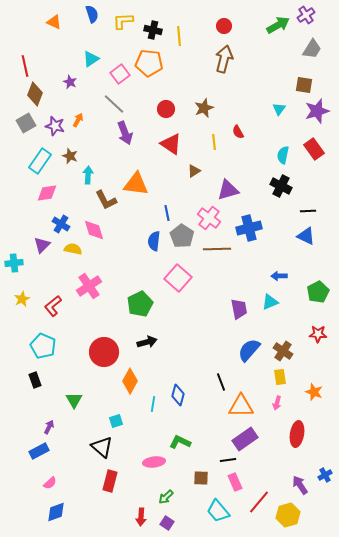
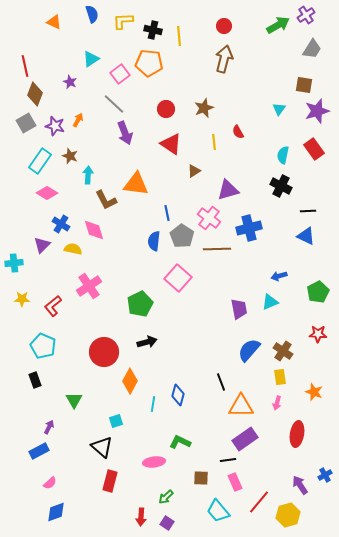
pink diamond at (47, 193): rotated 40 degrees clockwise
blue arrow at (279, 276): rotated 14 degrees counterclockwise
yellow star at (22, 299): rotated 28 degrees clockwise
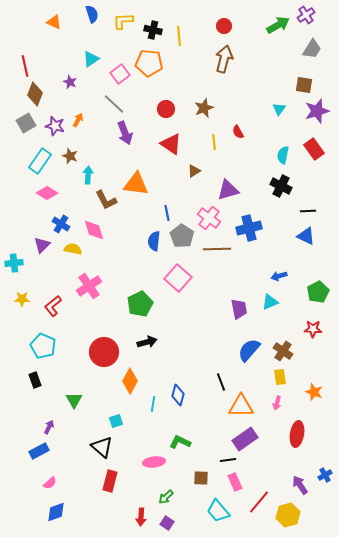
red star at (318, 334): moved 5 px left, 5 px up
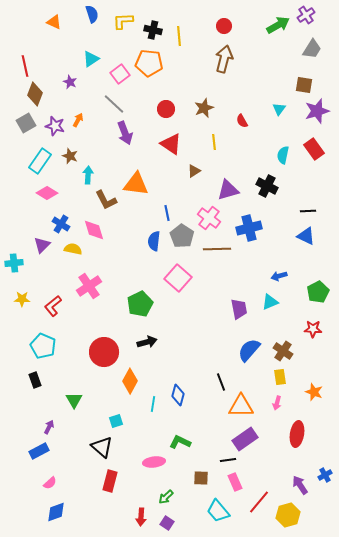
red semicircle at (238, 132): moved 4 px right, 11 px up
black cross at (281, 186): moved 14 px left
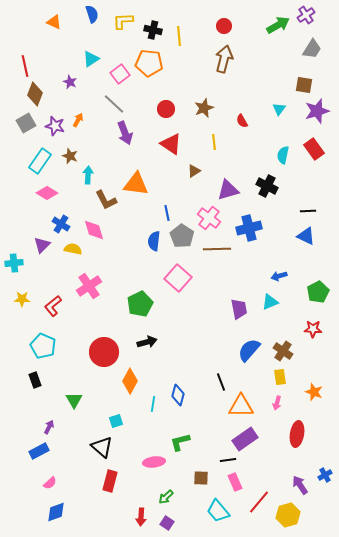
green L-shape at (180, 442): rotated 40 degrees counterclockwise
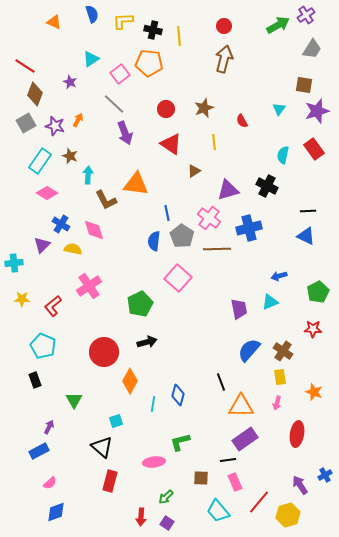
red line at (25, 66): rotated 45 degrees counterclockwise
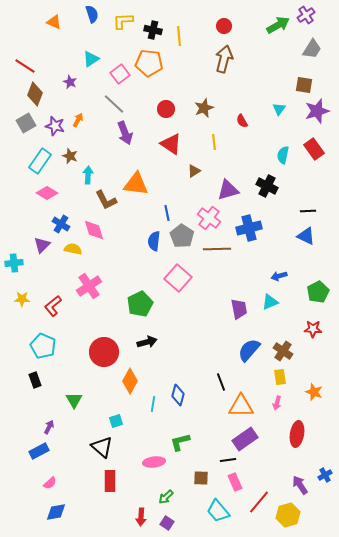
red rectangle at (110, 481): rotated 15 degrees counterclockwise
blue diamond at (56, 512): rotated 10 degrees clockwise
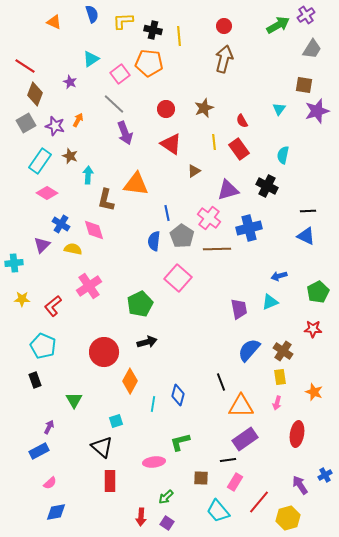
red rectangle at (314, 149): moved 75 px left
brown L-shape at (106, 200): rotated 40 degrees clockwise
pink rectangle at (235, 482): rotated 54 degrees clockwise
yellow hexagon at (288, 515): moved 3 px down
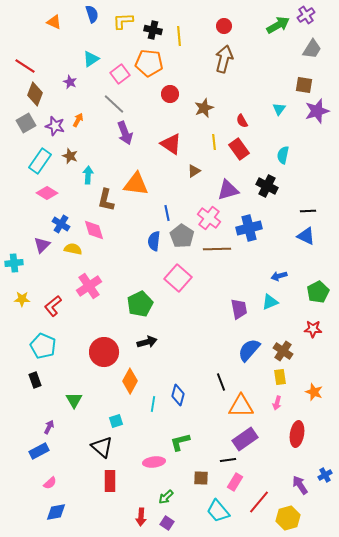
red circle at (166, 109): moved 4 px right, 15 px up
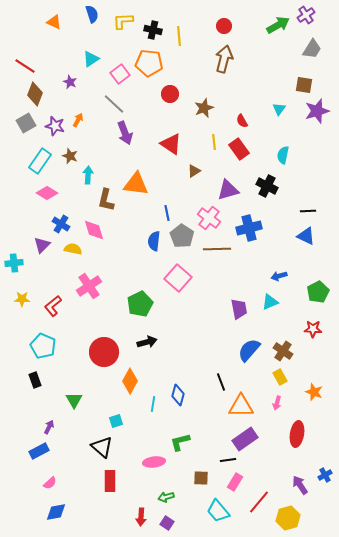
yellow rectangle at (280, 377): rotated 21 degrees counterclockwise
green arrow at (166, 497): rotated 28 degrees clockwise
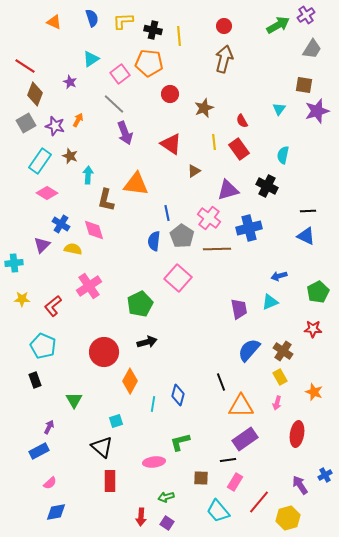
blue semicircle at (92, 14): moved 4 px down
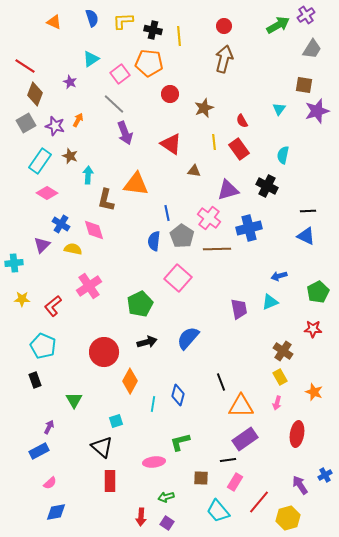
brown triangle at (194, 171): rotated 40 degrees clockwise
blue semicircle at (249, 350): moved 61 px left, 12 px up
